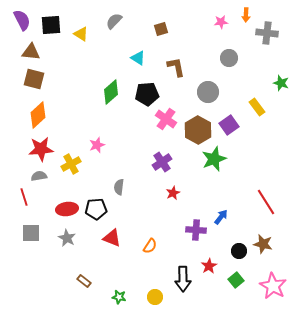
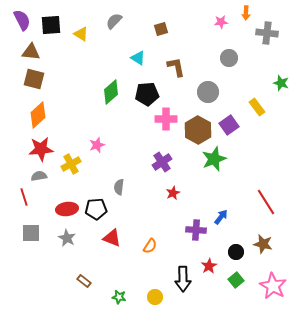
orange arrow at (246, 15): moved 2 px up
pink cross at (166, 119): rotated 35 degrees counterclockwise
black circle at (239, 251): moved 3 px left, 1 px down
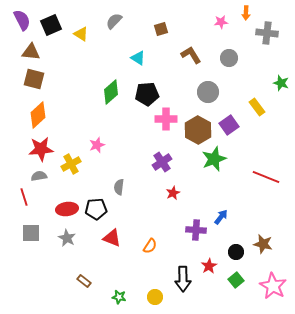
black square at (51, 25): rotated 20 degrees counterclockwise
brown L-shape at (176, 67): moved 15 px right, 12 px up; rotated 20 degrees counterclockwise
red line at (266, 202): moved 25 px up; rotated 36 degrees counterclockwise
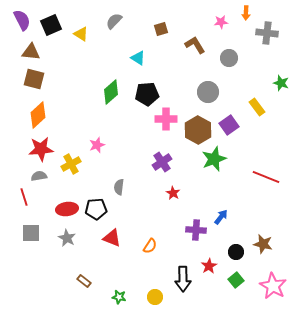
brown L-shape at (191, 55): moved 4 px right, 10 px up
red star at (173, 193): rotated 16 degrees counterclockwise
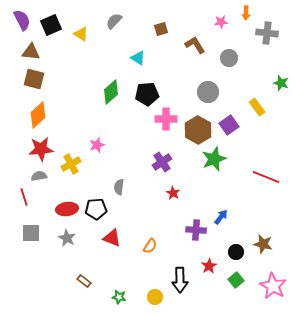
black arrow at (183, 279): moved 3 px left, 1 px down
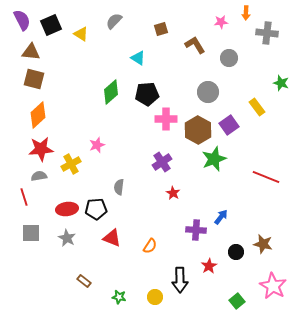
green square at (236, 280): moved 1 px right, 21 px down
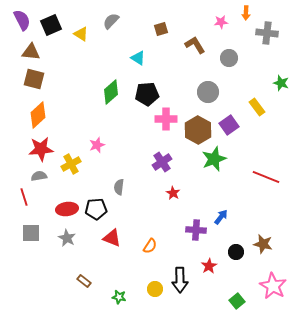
gray semicircle at (114, 21): moved 3 px left
yellow circle at (155, 297): moved 8 px up
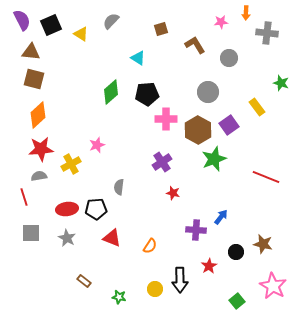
red star at (173, 193): rotated 16 degrees counterclockwise
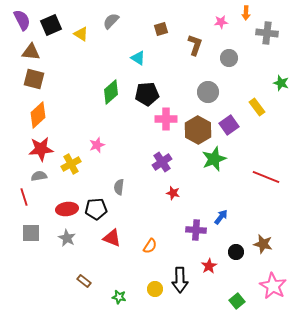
brown L-shape at (195, 45): rotated 50 degrees clockwise
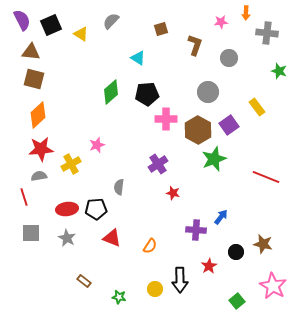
green star at (281, 83): moved 2 px left, 12 px up
purple cross at (162, 162): moved 4 px left, 2 px down
